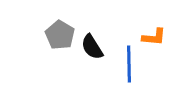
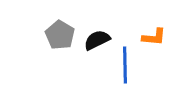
black semicircle: moved 5 px right, 7 px up; rotated 96 degrees clockwise
blue line: moved 4 px left, 1 px down
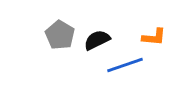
blue line: rotated 72 degrees clockwise
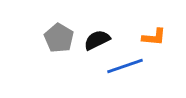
gray pentagon: moved 1 px left, 3 px down
blue line: moved 1 px down
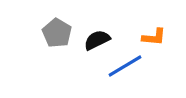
gray pentagon: moved 2 px left, 5 px up
blue line: rotated 12 degrees counterclockwise
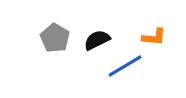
gray pentagon: moved 2 px left, 5 px down
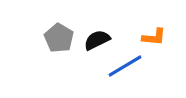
gray pentagon: moved 4 px right
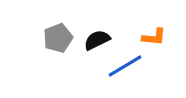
gray pentagon: moved 1 px left; rotated 20 degrees clockwise
